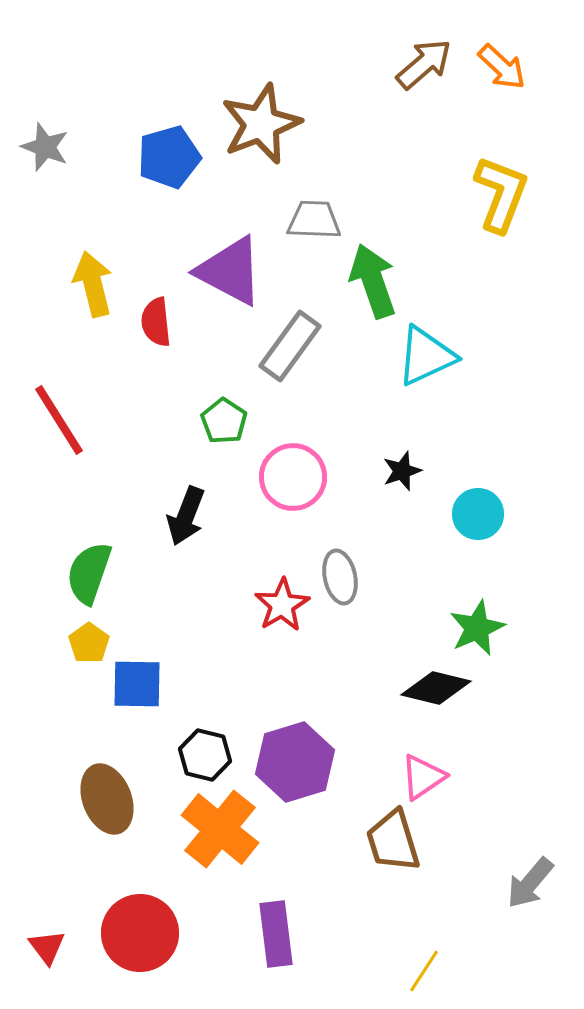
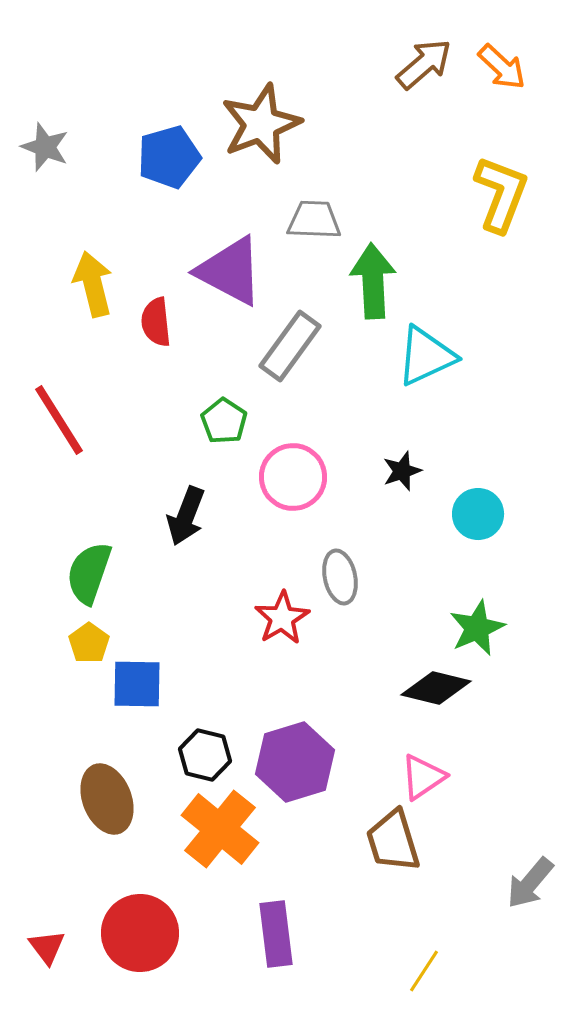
green arrow: rotated 16 degrees clockwise
red star: moved 13 px down
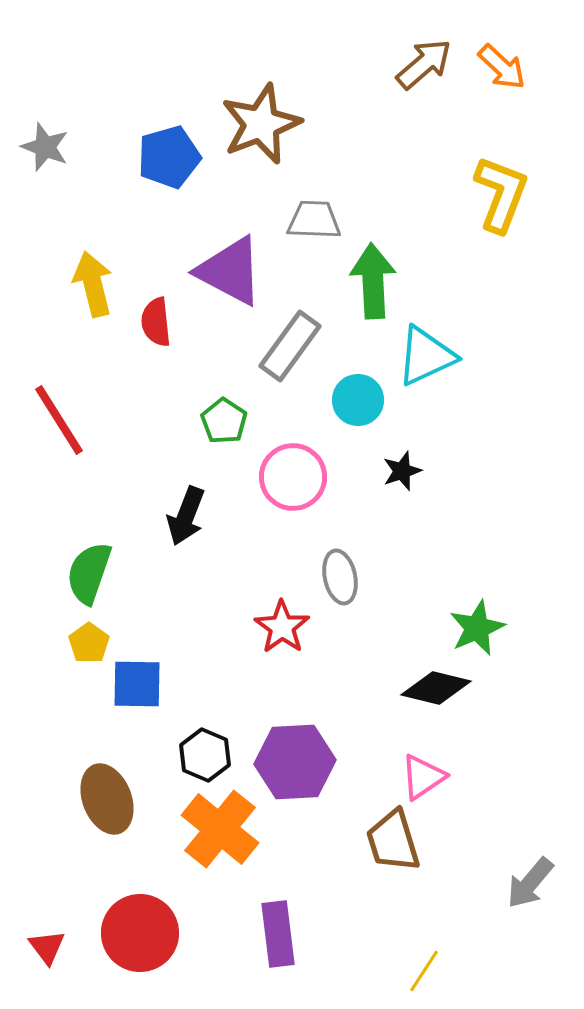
cyan circle: moved 120 px left, 114 px up
red star: moved 9 px down; rotated 6 degrees counterclockwise
black hexagon: rotated 9 degrees clockwise
purple hexagon: rotated 14 degrees clockwise
purple rectangle: moved 2 px right
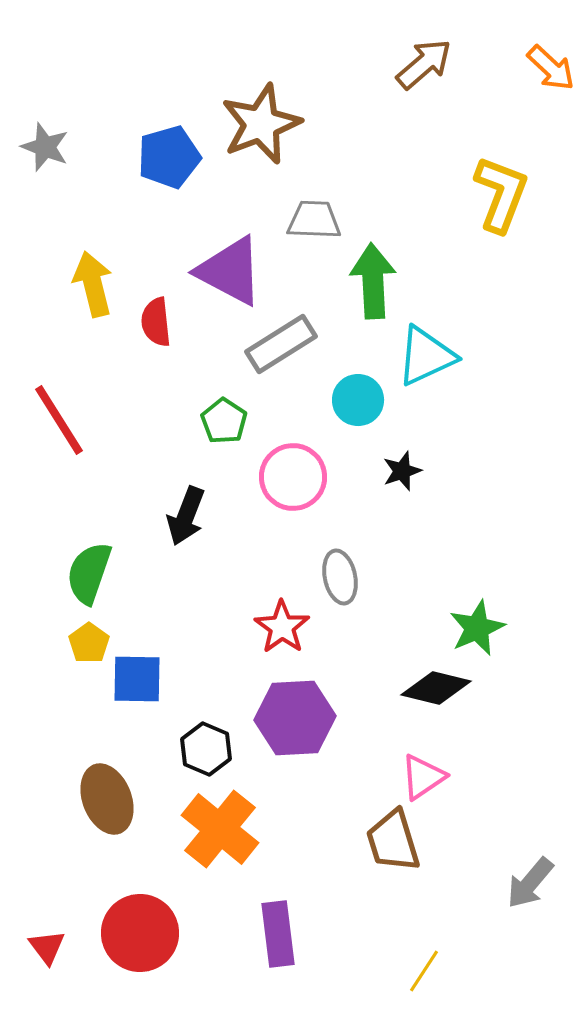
orange arrow: moved 49 px right, 1 px down
gray rectangle: moved 9 px left, 2 px up; rotated 22 degrees clockwise
blue square: moved 5 px up
black hexagon: moved 1 px right, 6 px up
purple hexagon: moved 44 px up
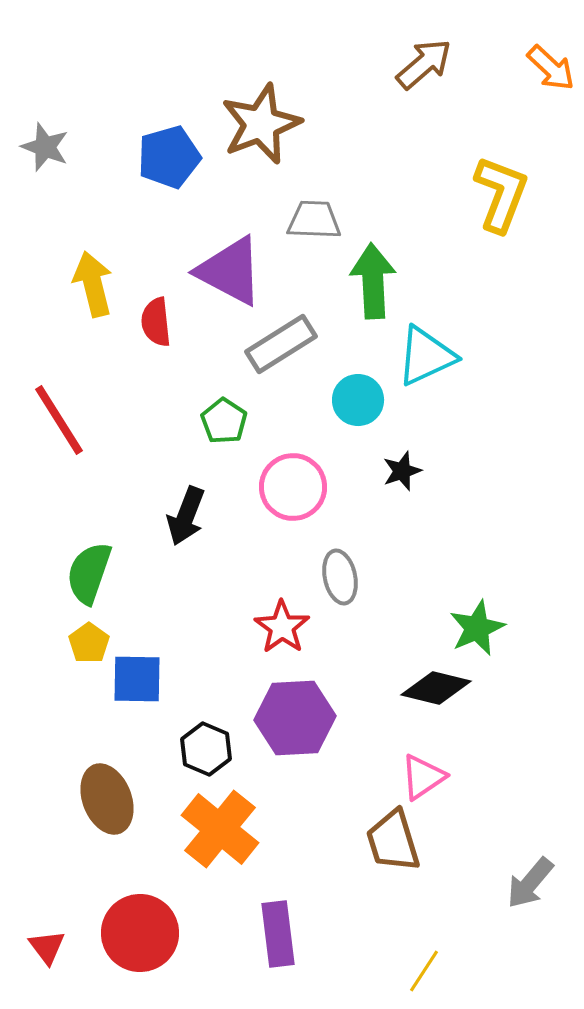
pink circle: moved 10 px down
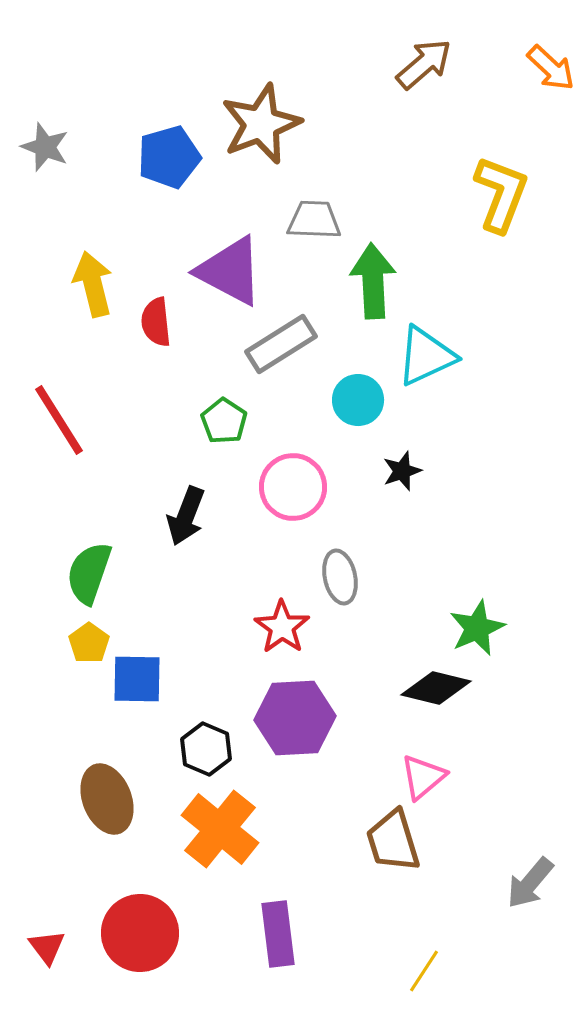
pink triangle: rotated 6 degrees counterclockwise
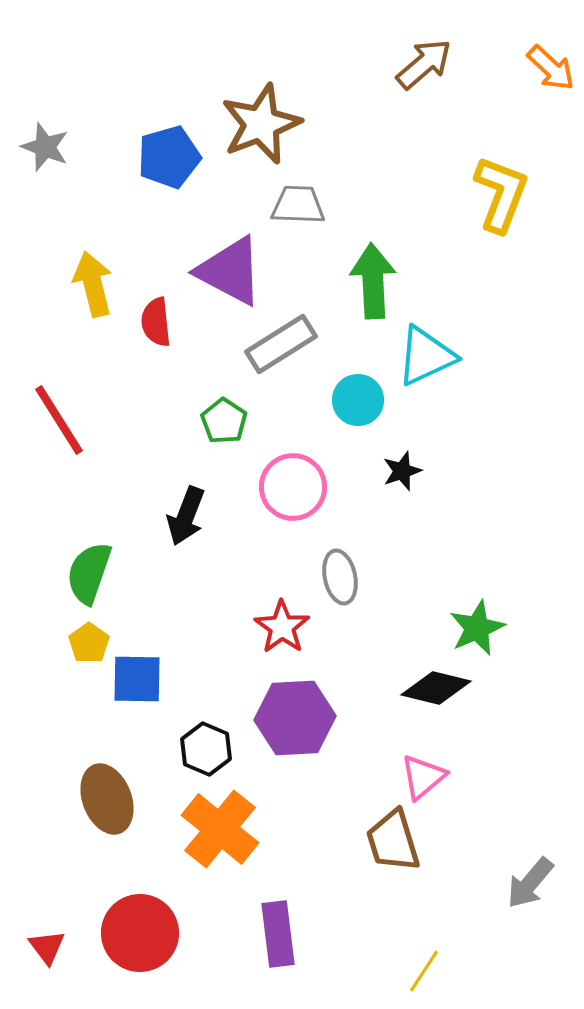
gray trapezoid: moved 16 px left, 15 px up
